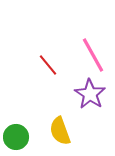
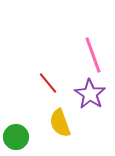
pink line: rotated 9 degrees clockwise
red line: moved 18 px down
yellow semicircle: moved 8 px up
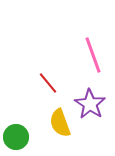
purple star: moved 10 px down
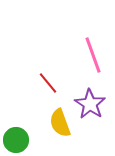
green circle: moved 3 px down
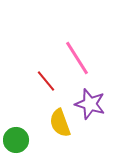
pink line: moved 16 px left, 3 px down; rotated 12 degrees counterclockwise
red line: moved 2 px left, 2 px up
purple star: rotated 16 degrees counterclockwise
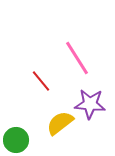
red line: moved 5 px left
purple star: rotated 12 degrees counterclockwise
yellow semicircle: rotated 72 degrees clockwise
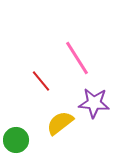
purple star: moved 4 px right, 1 px up
